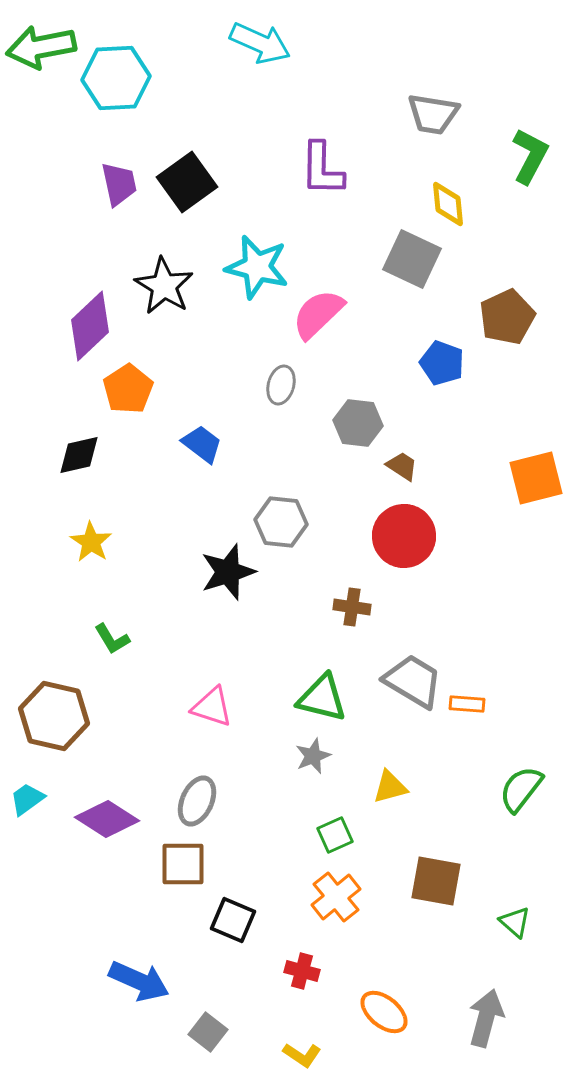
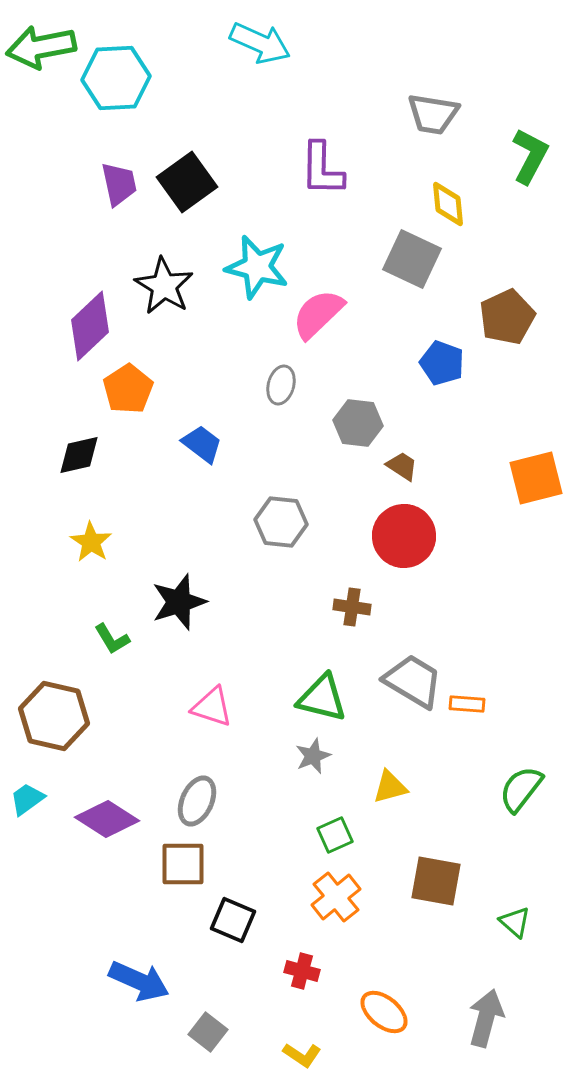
black star at (228, 572): moved 49 px left, 30 px down
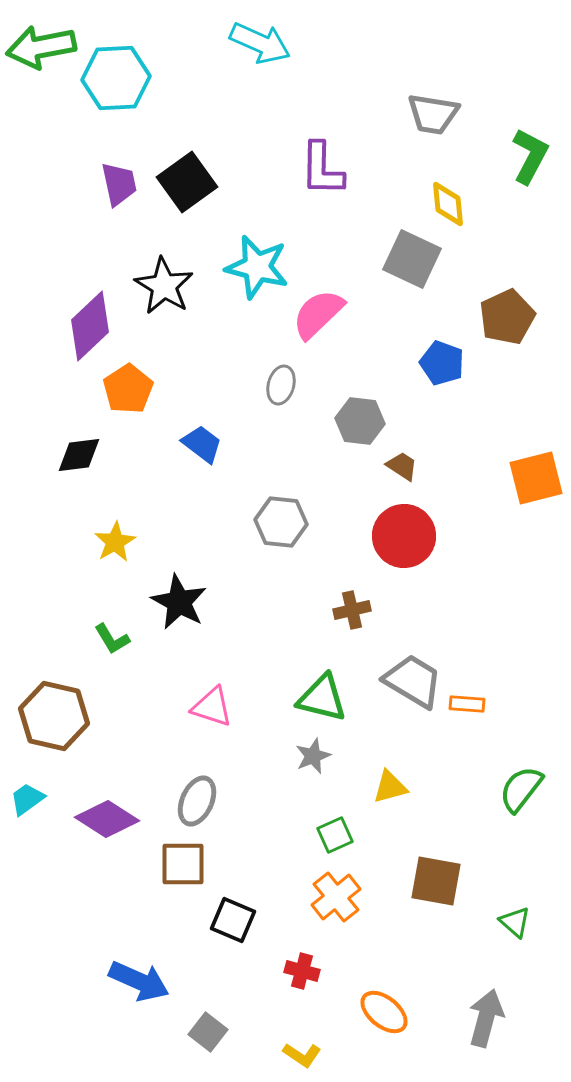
gray hexagon at (358, 423): moved 2 px right, 2 px up
black diamond at (79, 455): rotated 6 degrees clockwise
yellow star at (91, 542): moved 24 px right; rotated 9 degrees clockwise
black star at (179, 602): rotated 26 degrees counterclockwise
brown cross at (352, 607): moved 3 px down; rotated 21 degrees counterclockwise
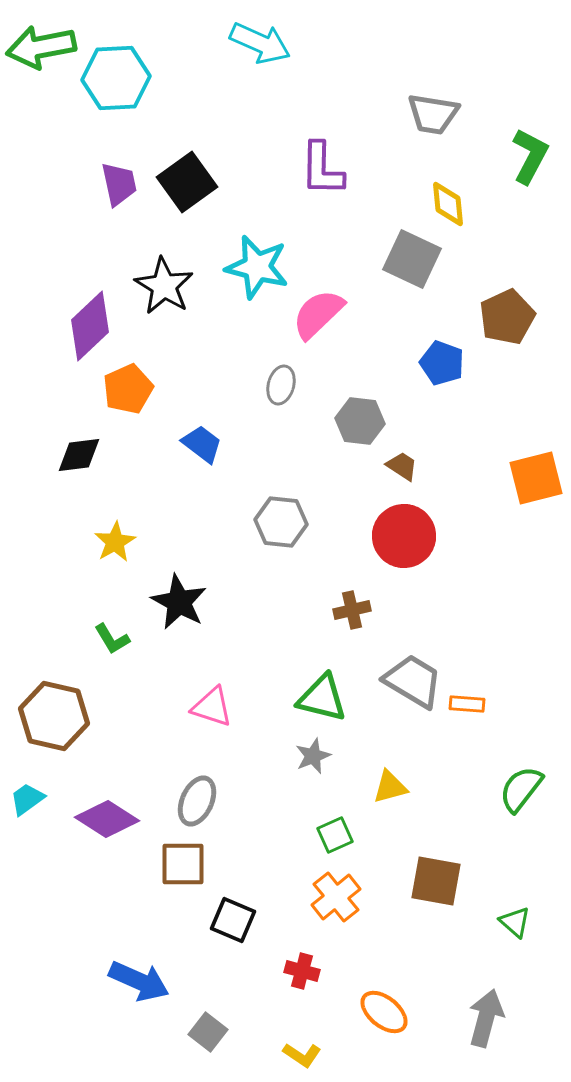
orange pentagon at (128, 389): rotated 9 degrees clockwise
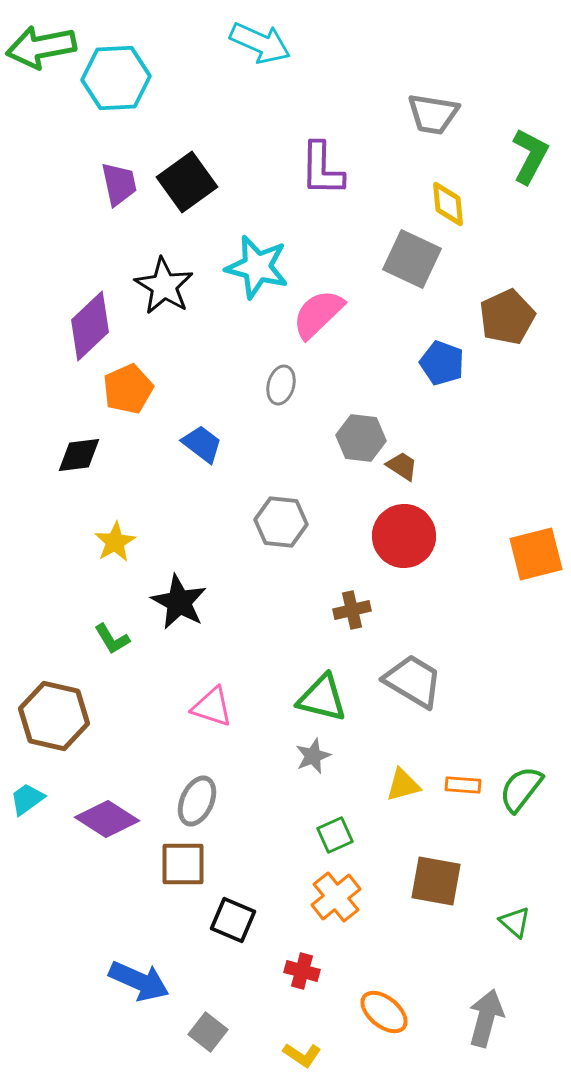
gray hexagon at (360, 421): moved 1 px right, 17 px down
orange square at (536, 478): moved 76 px down
orange rectangle at (467, 704): moved 4 px left, 81 px down
yellow triangle at (390, 787): moved 13 px right, 2 px up
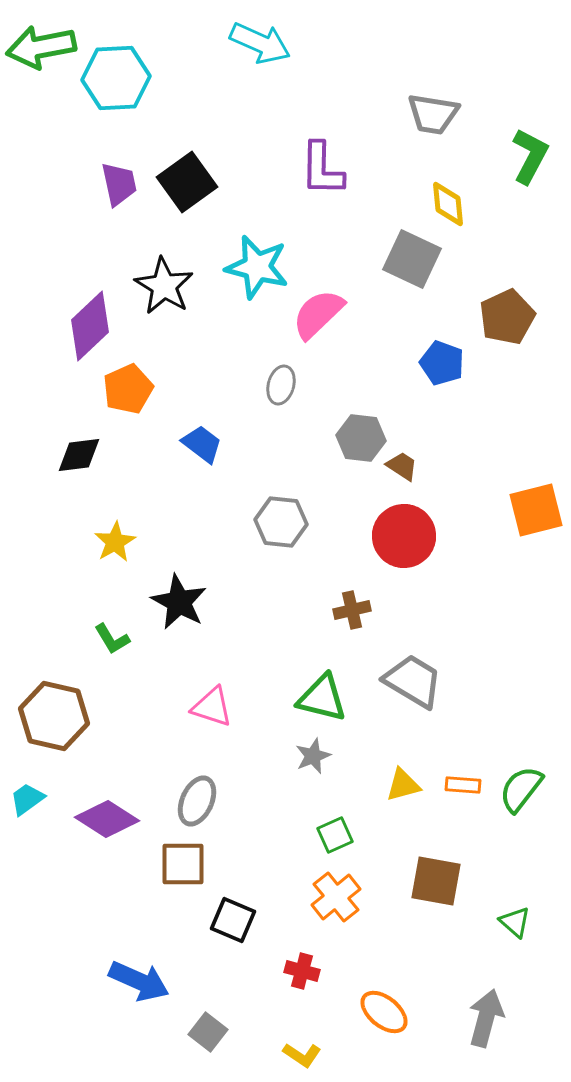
orange square at (536, 554): moved 44 px up
